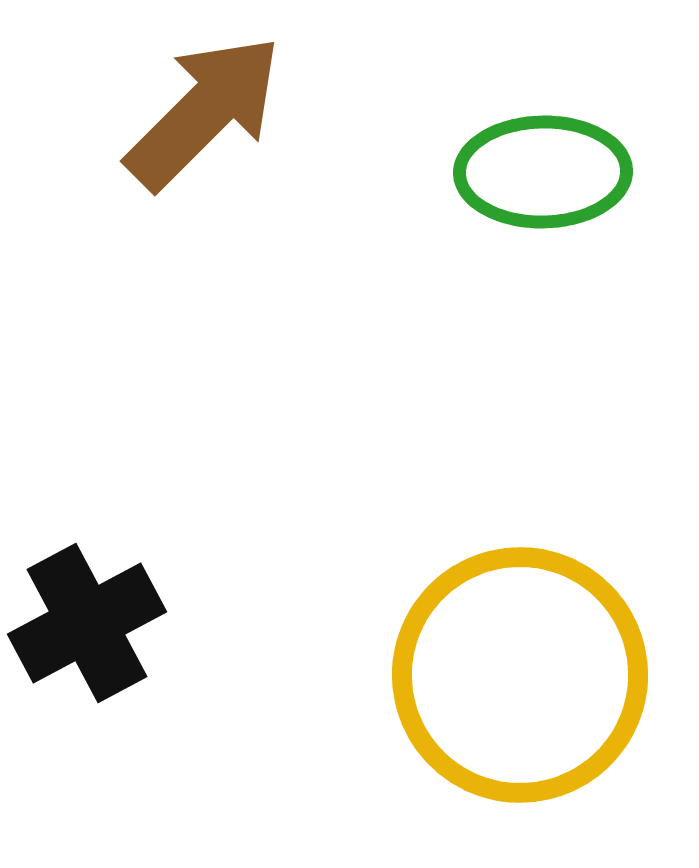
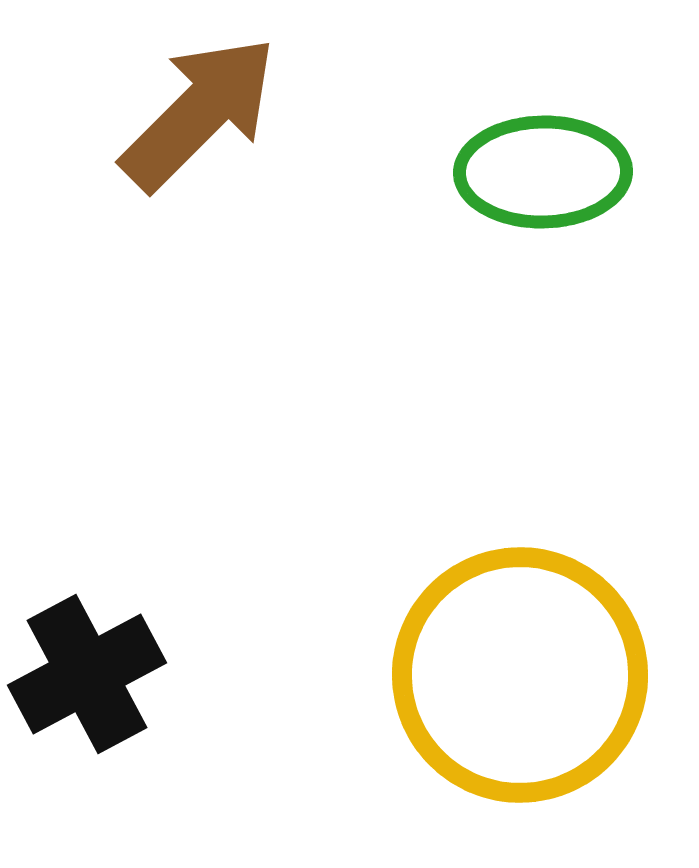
brown arrow: moved 5 px left, 1 px down
black cross: moved 51 px down
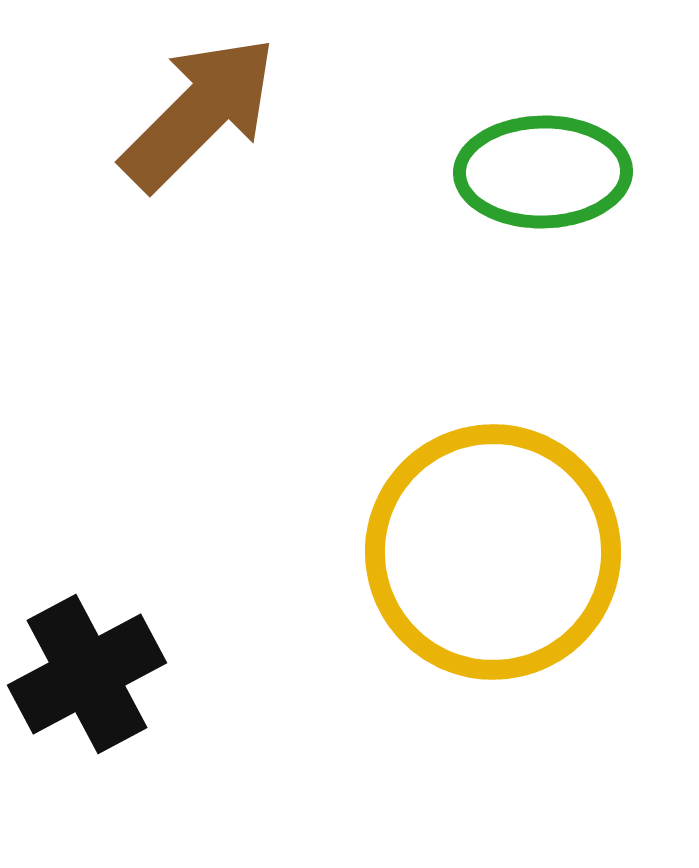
yellow circle: moved 27 px left, 123 px up
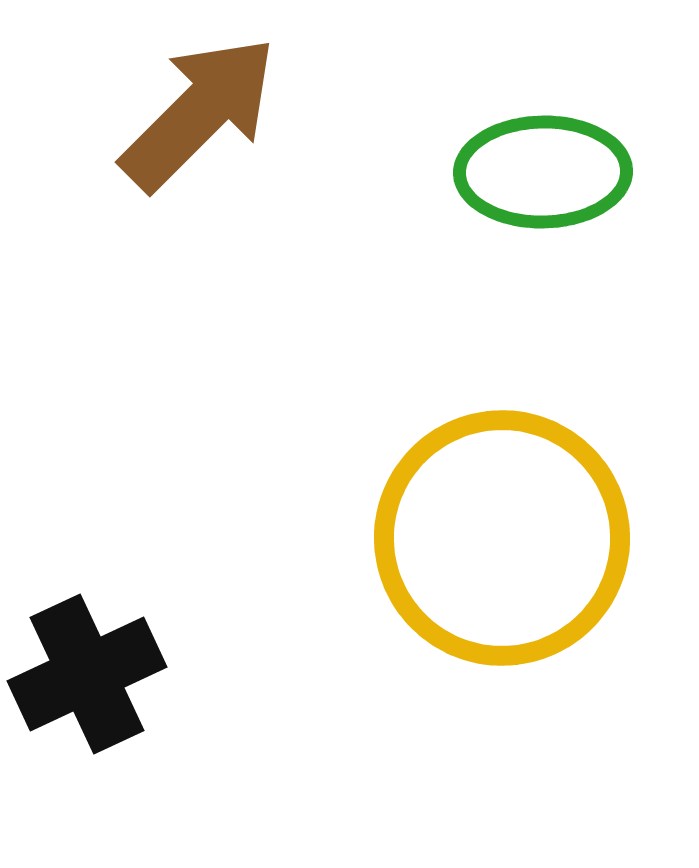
yellow circle: moved 9 px right, 14 px up
black cross: rotated 3 degrees clockwise
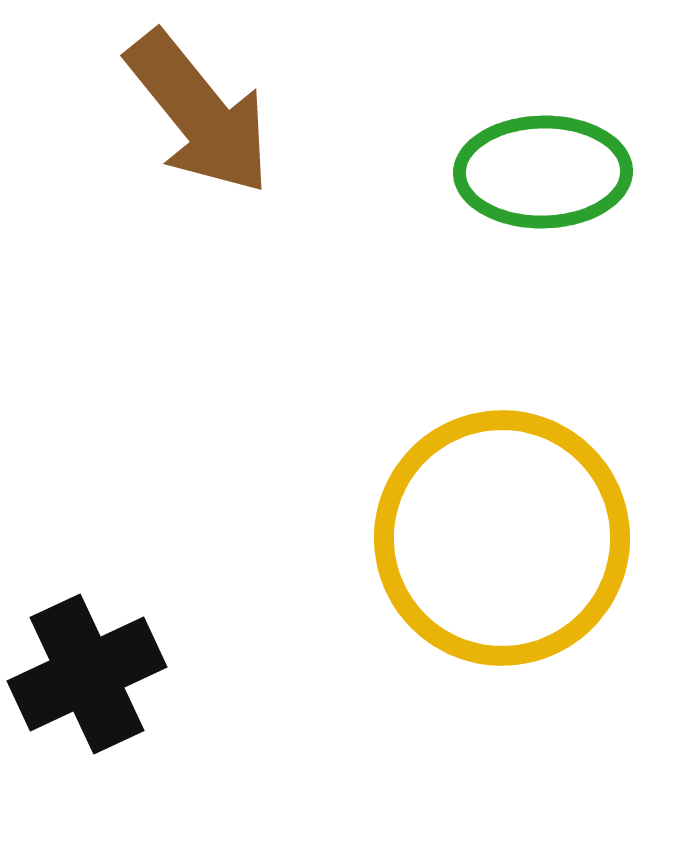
brown arrow: rotated 96 degrees clockwise
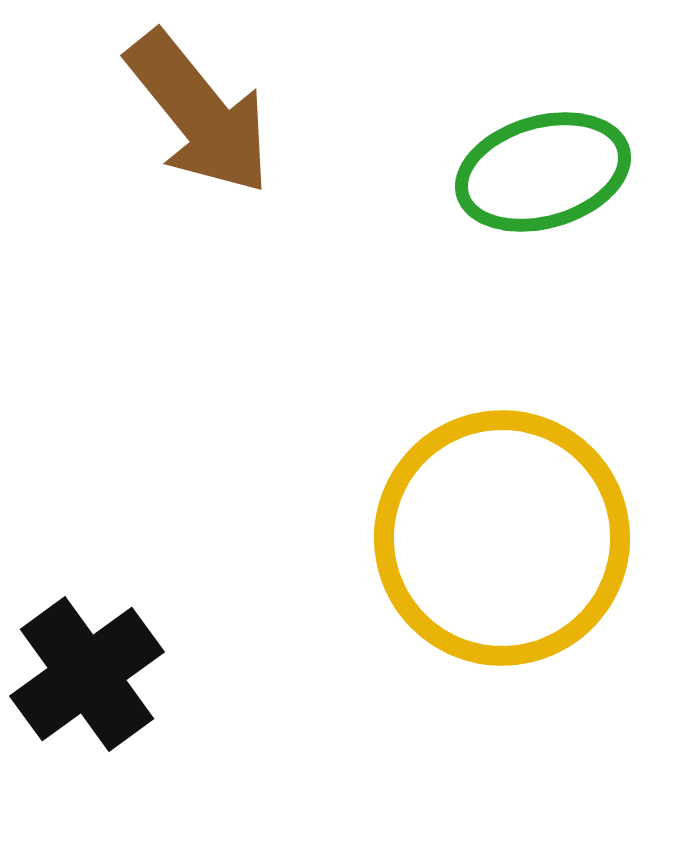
green ellipse: rotated 15 degrees counterclockwise
black cross: rotated 11 degrees counterclockwise
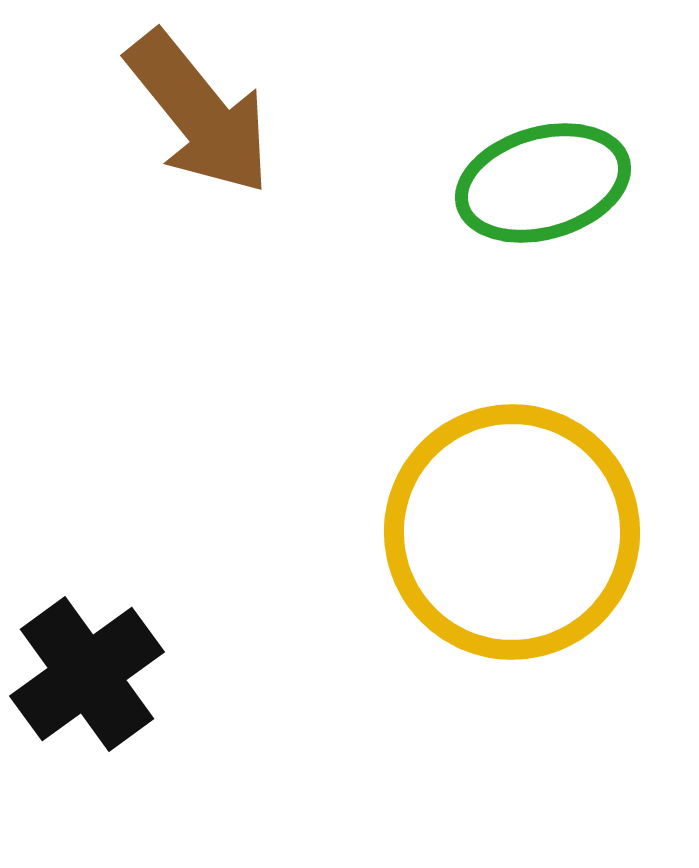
green ellipse: moved 11 px down
yellow circle: moved 10 px right, 6 px up
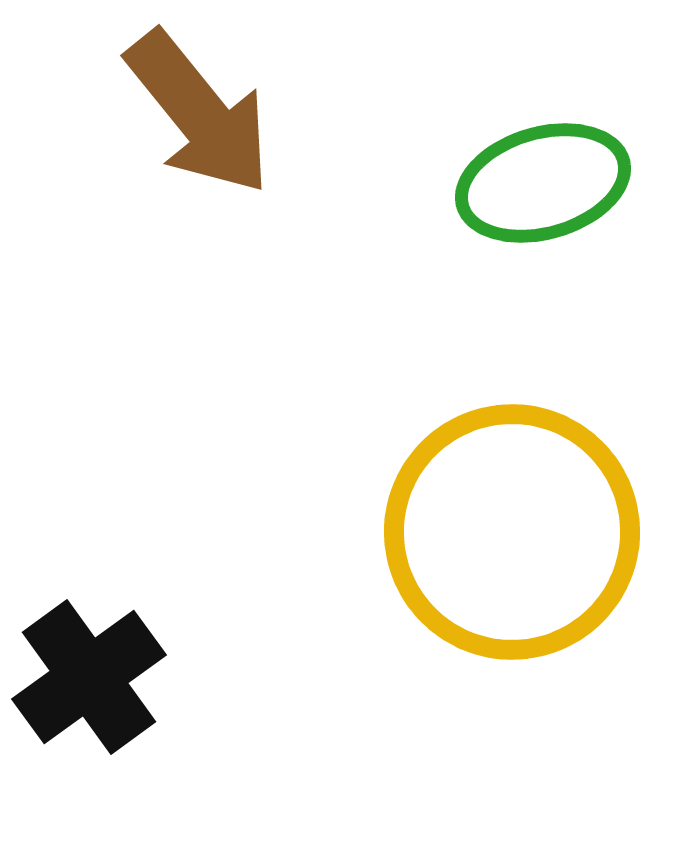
black cross: moved 2 px right, 3 px down
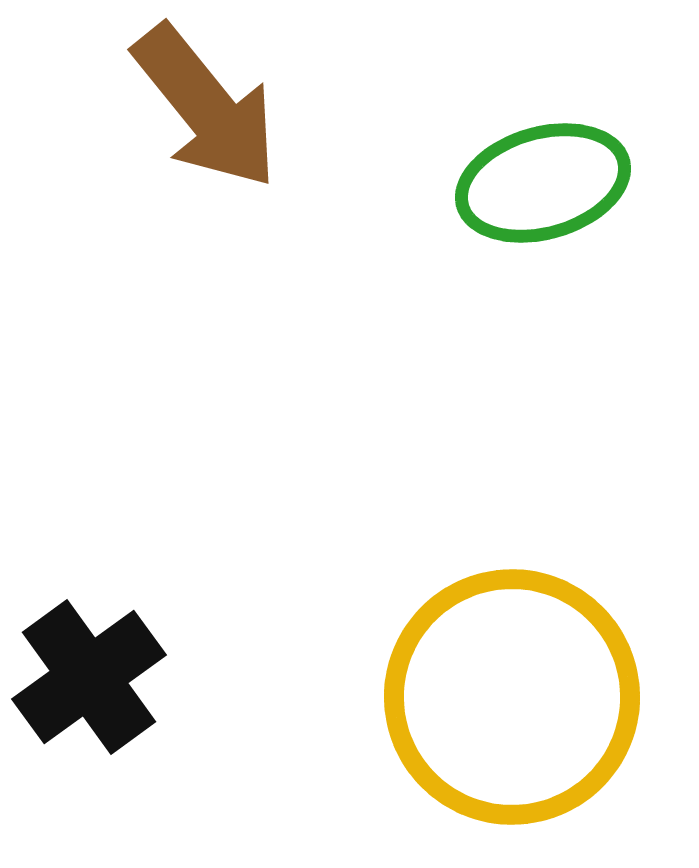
brown arrow: moved 7 px right, 6 px up
yellow circle: moved 165 px down
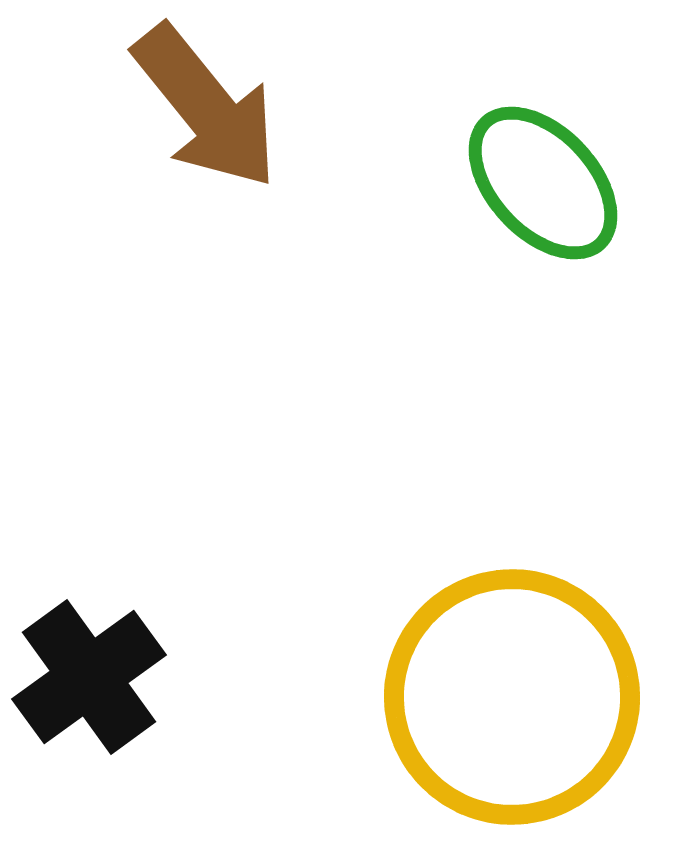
green ellipse: rotated 63 degrees clockwise
